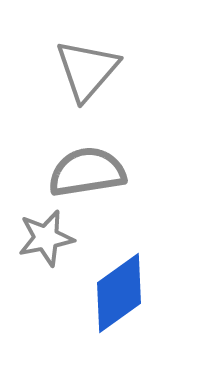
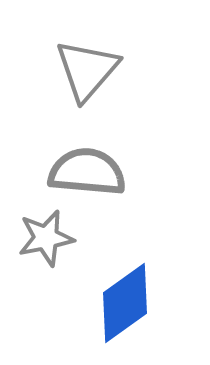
gray semicircle: rotated 14 degrees clockwise
blue diamond: moved 6 px right, 10 px down
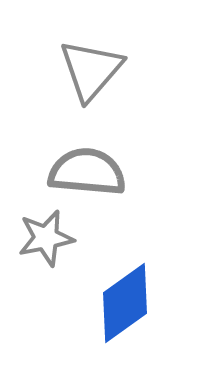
gray triangle: moved 4 px right
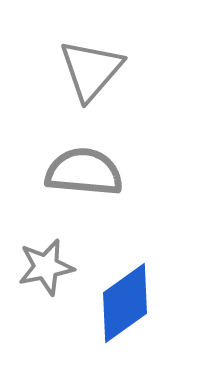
gray semicircle: moved 3 px left
gray star: moved 29 px down
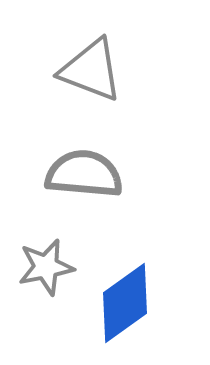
gray triangle: rotated 50 degrees counterclockwise
gray semicircle: moved 2 px down
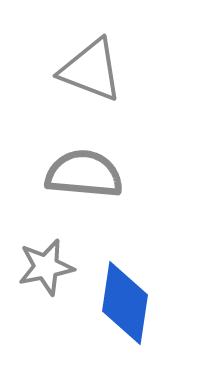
blue diamond: rotated 46 degrees counterclockwise
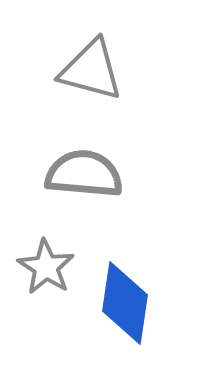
gray triangle: rotated 6 degrees counterclockwise
gray star: rotated 28 degrees counterclockwise
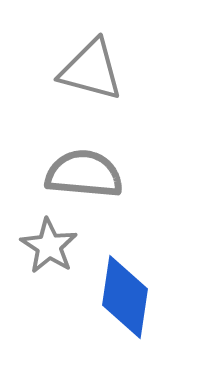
gray star: moved 3 px right, 21 px up
blue diamond: moved 6 px up
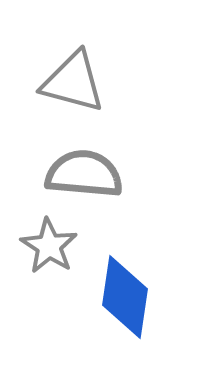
gray triangle: moved 18 px left, 12 px down
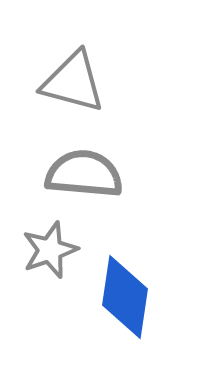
gray star: moved 1 px right, 4 px down; rotated 20 degrees clockwise
